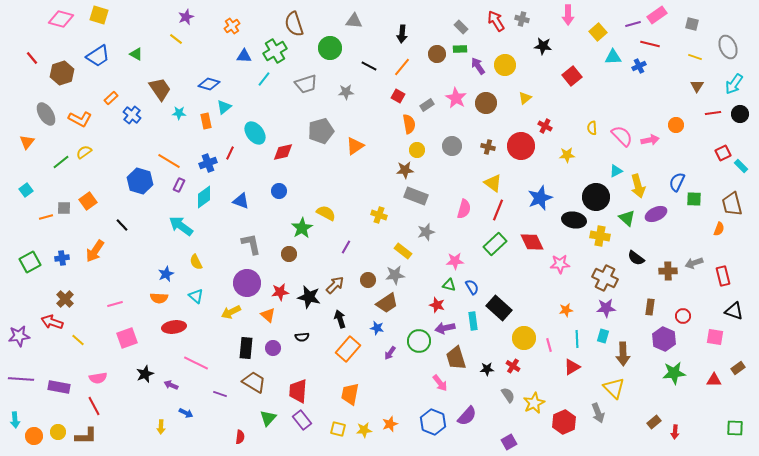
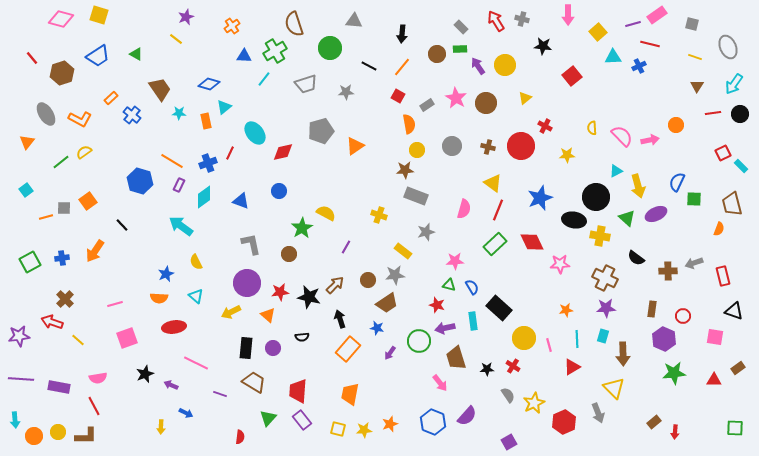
orange line at (169, 161): moved 3 px right
brown rectangle at (650, 307): moved 2 px right, 2 px down
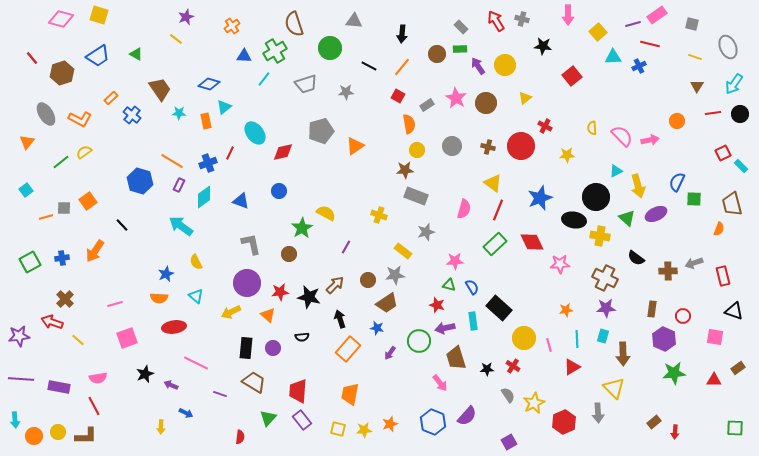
orange circle at (676, 125): moved 1 px right, 4 px up
gray arrow at (598, 413): rotated 18 degrees clockwise
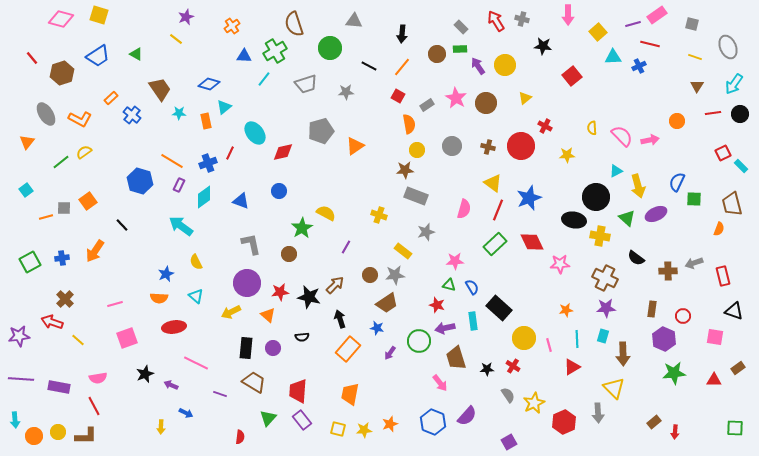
blue star at (540, 198): moved 11 px left
brown circle at (368, 280): moved 2 px right, 5 px up
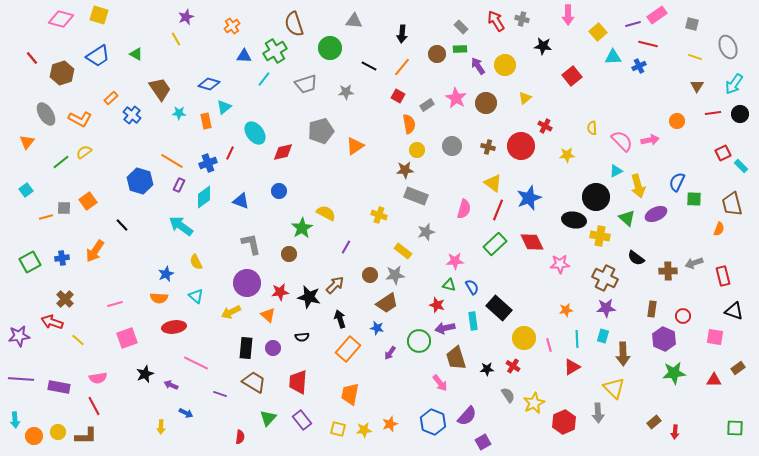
yellow line at (176, 39): rotated 24 degrees clockwise
red line at (650, 44): moved 2 px left
pink semicircle at (622, 136): moved 5 px down
red trapezoid at (298, 391): moved 9 px up
purple square at (509, 442): moved 26 px left
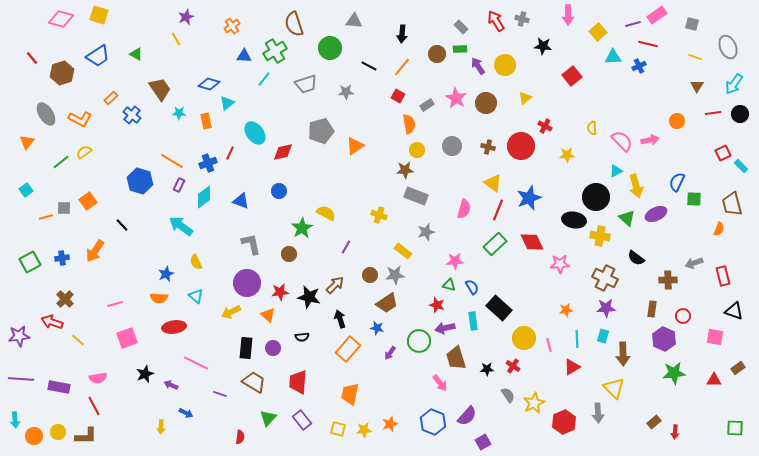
cyan triangle at (224, 107): moved 3 px right, 4 px up
yellow arrow at (638, 186): moved 2 px left
brown cross at (668, 271): moved 9 px down
